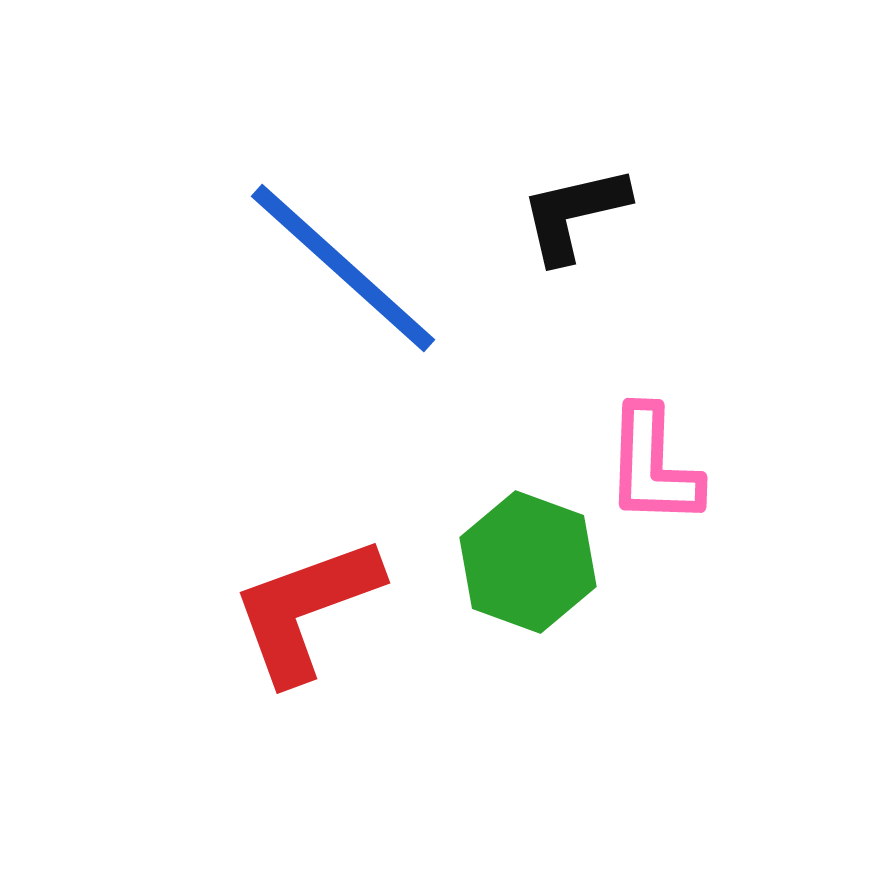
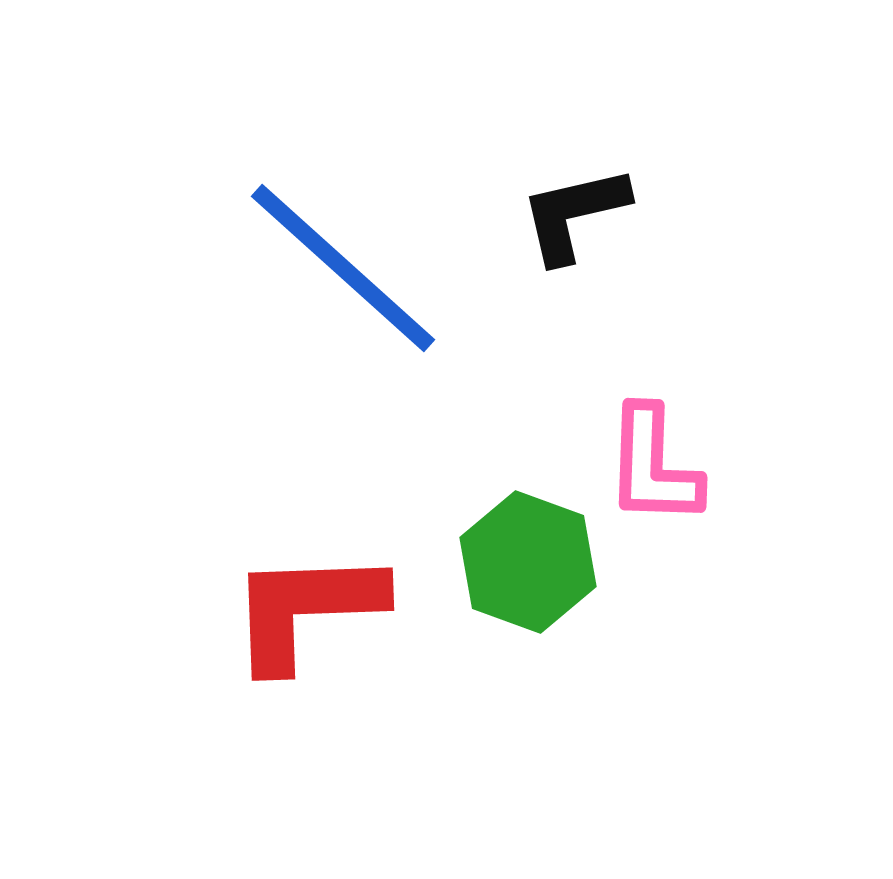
red L-shape: rotated 18 degrees clockwise
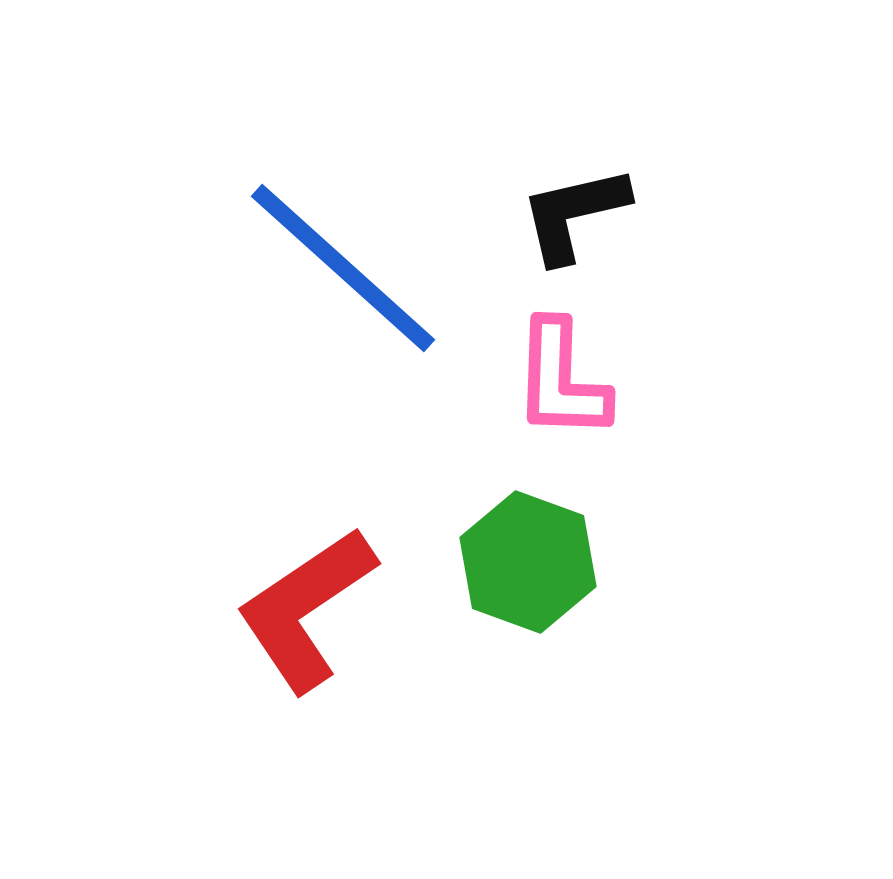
pink L-shape: moved 92 px left, 86 px up
red L-shape: rotated 32 degrees counterclockwise
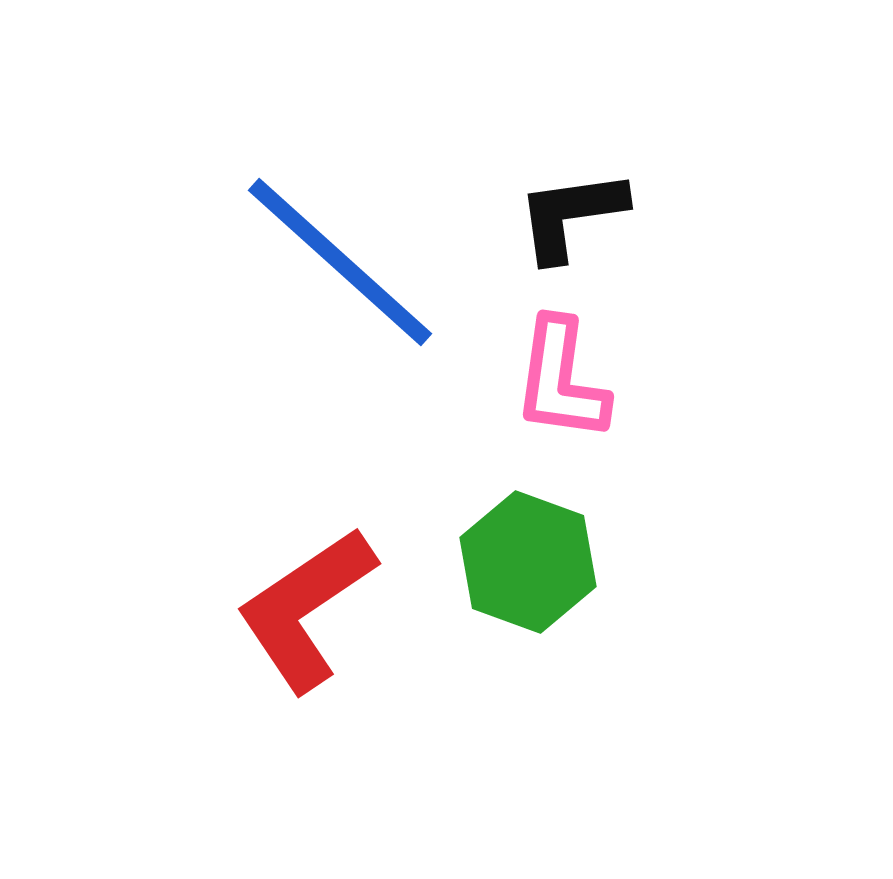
black L-shape: moved 3 px left, 1 px down; rotated 5 degrees clockwise
blue line: moved 3 px left, 6 px up
pink L-shape: rotated 6 degrees clockwise
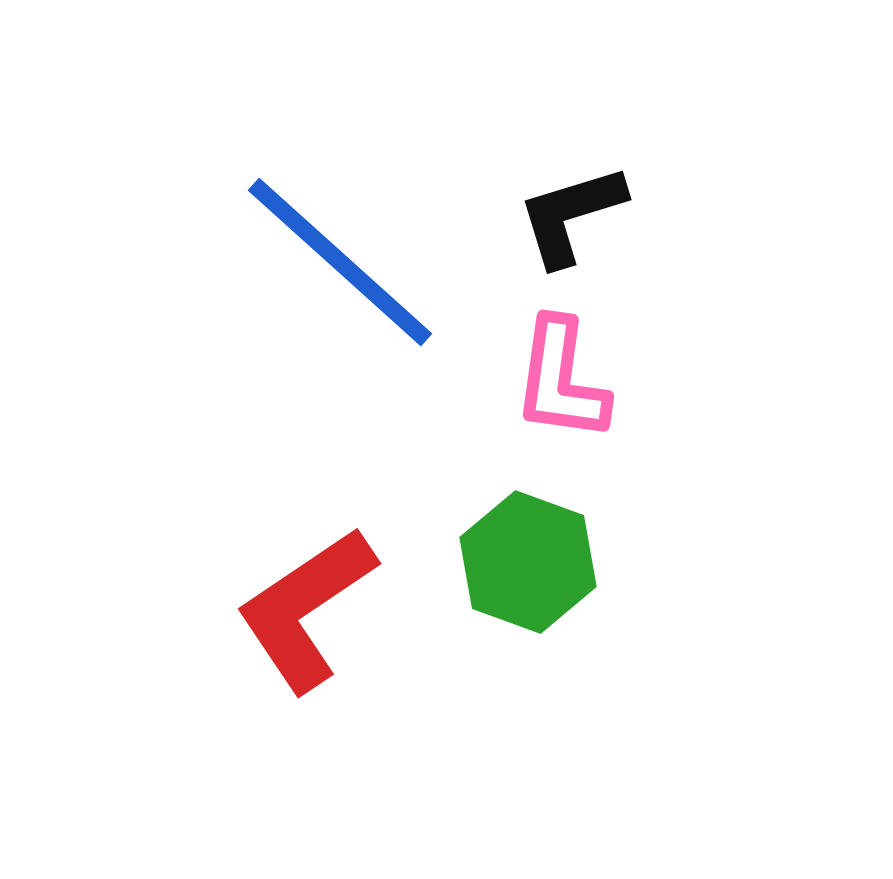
black L-shape: rotated 9 degrees counterclockwise
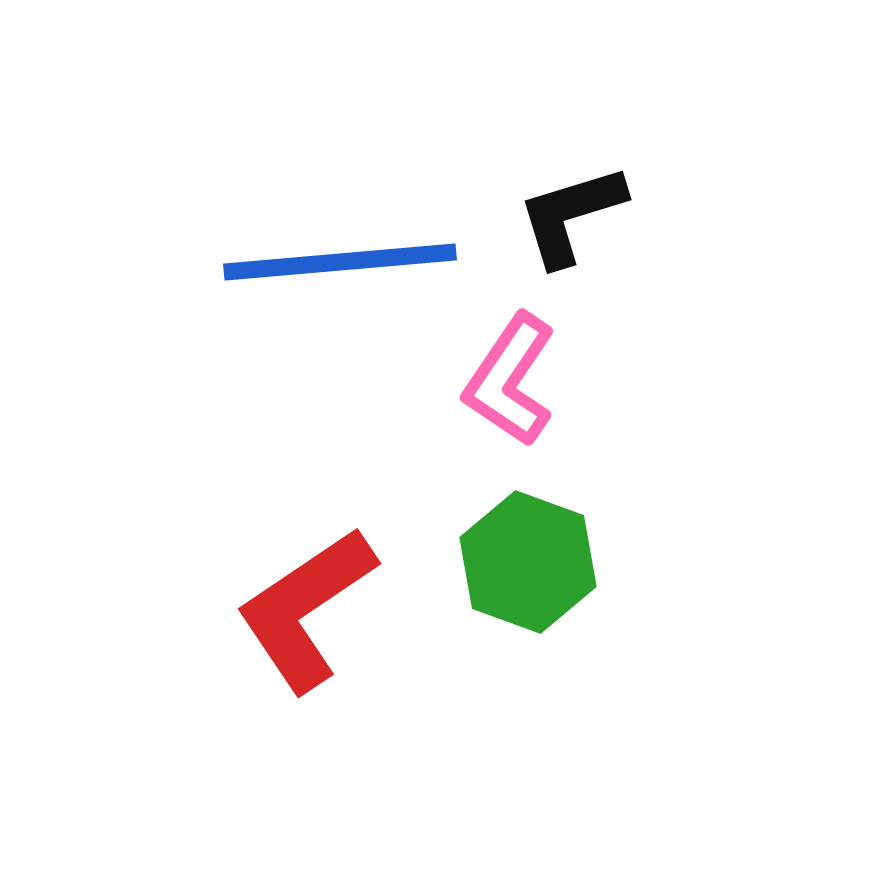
blue line: rotated 47 degrees counterclockwise
pink L-shape: moved 51 px left; rotated 26 degrees clockwise
